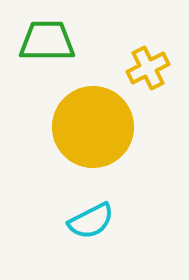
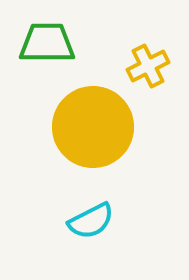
green trapezoid: moved 2 px down
yellow cross: moved 2 px up
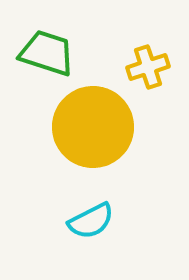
green trapezoid: moved 10 px down; rotated 18 degrees clockwise
yellow cross: moved 1 px down; rotated 9 degrees clockwise
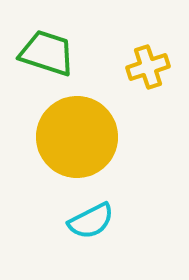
yellow circle: moved 16 px left, 10 px down
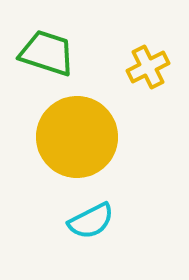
yellow cross: rotated 9 degrees counterclockwise
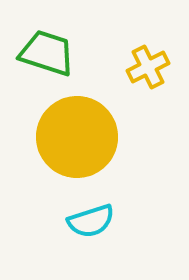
cyan semicircle: rotated 9 degrees clockwise
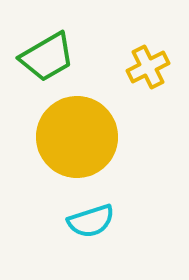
green trapezoid: moved 4 px down; rotated 132 degrees clockwise
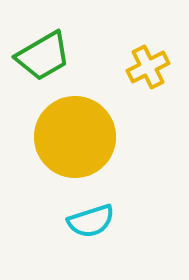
green trapezoid: moved 4 px left, 1 px up
yellow circle: moved 2 px left
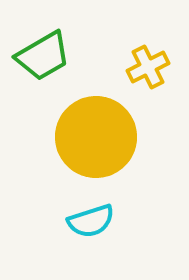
yellow circle: moved 21 px right
